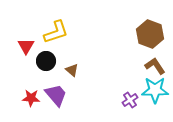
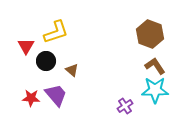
purple cross: moved 5 px left, 6 px down
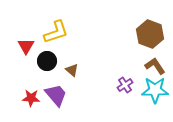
black circle: moved 1 px right
purple cross: moved 21 px up
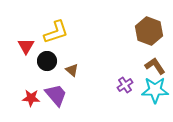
brown hexagon: moved 1 px left, 3 px up
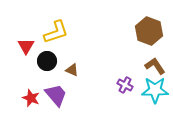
brown triangle: rotated 16 degrees counterclockwise
purple cross: rotated 28 degrees counterclockwise
red star: rotated 18 degrees clockwise
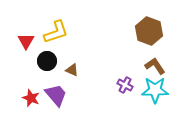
red triangle: moved 5 px up
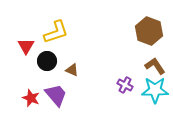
red triangle: moved 5 px down
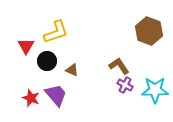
brown L-shape: moved 36 px left
